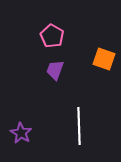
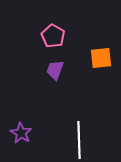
pink pentagon: moved 1 px right
orange square: moved 3 px left, 1 px up; rotated 25 degrees counterclockwise
white line: moved 14 px down
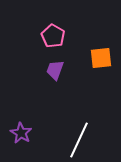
white line: rotated 27 degrees clockwise
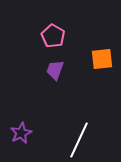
orange square: moved 1 px right, 1 px down
purple star: rotated 15 degrees clockwise
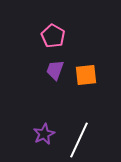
orange square: moved 16 px left, 16 px down
purple star: moved 23 px right, 1 px down
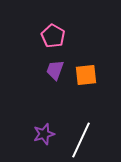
purple star: rotated 10 degrees clockwise
white line: moved 2 px right
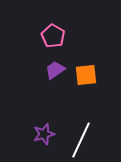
purple trapezoid: rotated 35 degrees clockwise
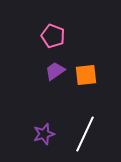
pink pentagon: rotated 10 degrees counterclockwise
purple trapezoid: moved 1 px down
white line: moved 4 px right, 6 px up
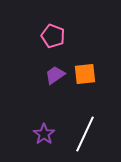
purple trapezoid: moved 4 px down
orange square: moved 1 px left, 1 px up
purple star: rotated 20 degrees counterclockwise
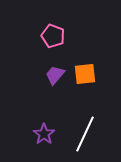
purple trapezoid: rotated 15 degrees counterclockwise
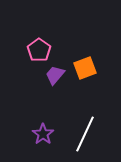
pink pentagon: moved 14 px left, 14 px down; rotated 15 degrees clockwise
orange square: moved 6 px up; rotated 15 degrees counterclockwise
purple star: moved 1 px left
